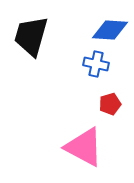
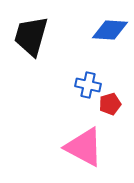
blue cross: moved 8 px left, 21 px down
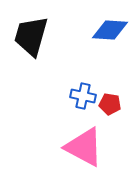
blue cross: moved 5 px left, 11 px down
red pentagon: rotated 25 degrees clockwise
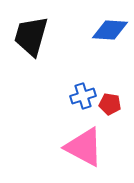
blue cross: rotated 30 degrees counterclockwise
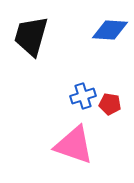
pink triangle: moved 10 px left, 2 px up; rotated 9 degrees counterclockwise
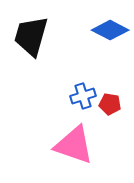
blue diamond: rotated 24 degrees clockwise
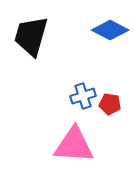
pink triangle: rotated 15 degrees counterclockwise
